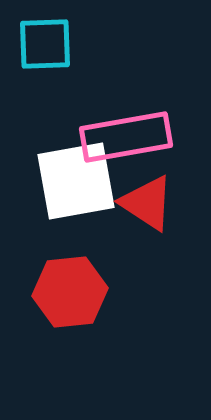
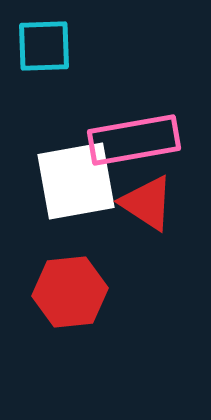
cyan square: moved 1 px left, 2 px down
pink rectangle: moved 8 px right, 3 px down
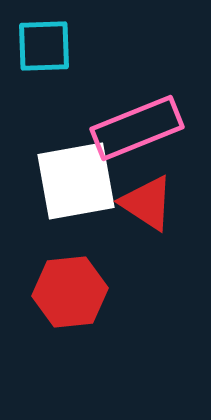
pink rectangle: moved 3 px right, 12 px up; rotated 12 degrees counterclockwise
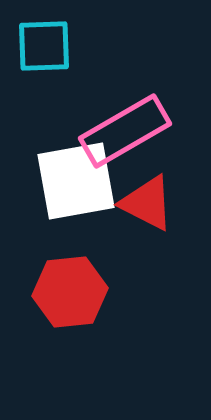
pink rectangle: moved 12 px left, 3 px down; rotated 8 degrees counterclockwise
red triangle: rotated 6 degrees counterclockwise
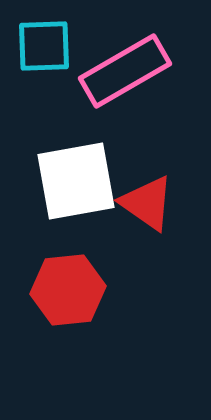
pink rectangle: moved 60 px up
red triangle: rotated 8 degrees clockwise
red hexagon: moved 2 px left, 2 px up
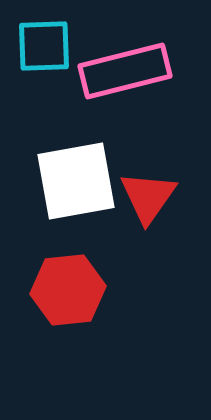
pink rectangle: rotated 16 degrees clockwise
red triangle: moved 1 px right, 6 px up; rotated 30 degrees clockwise
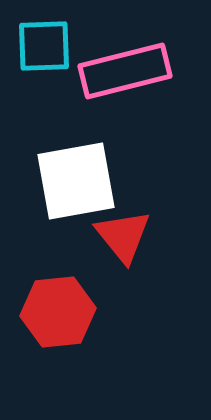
red triangle: moved 25 px left, 39 px down; rotated 14 degrees counterclockwise
red hexagon: moved 10 px left, 22 px down
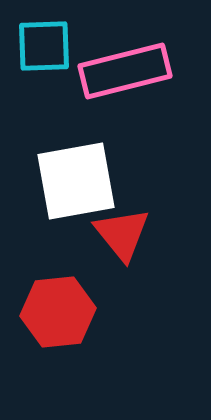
red triangle: moved 1 px left, 2 px up
